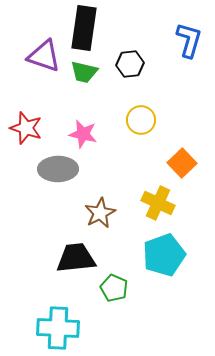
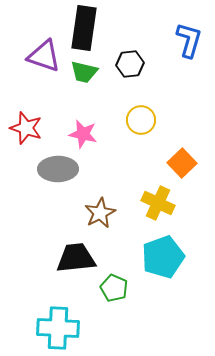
cyan pentagon: moved 1 px left, 2 px down
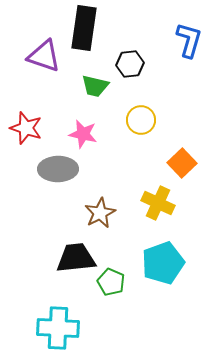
green trapezoid: moved 11 px right, 14 px down
cyan pentagon: moved 6 px down
green pentagon: moved 3 px left, 6 px up
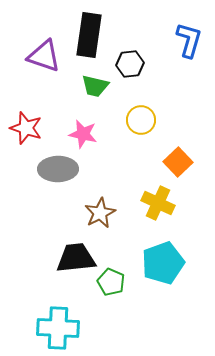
black rectangle: moved 5 px right, 7 px down
orange square: moved 4 px left, 1 px up
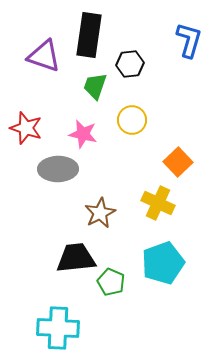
green trapezoid: rotated 96 degrees clockwise
yellow circle: moved 9 px left
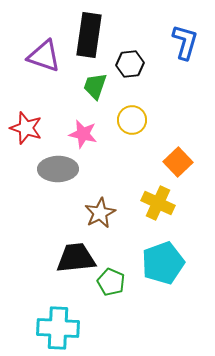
blue L-shape: moved 4 px left, 2 px down
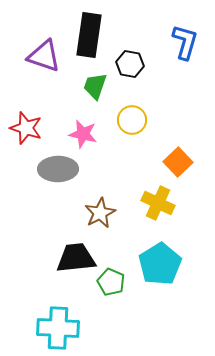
black hexagon: rotated 16 degrees clockwise
cyan pentagon: moved 3 px left, 1 px down; rotated 12 degrees counterclockwise
